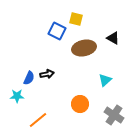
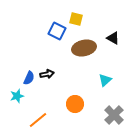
cyan star: rotated 16 degrees counterclockwise
orange circle: moved 5 px left
gray cross: rotated 12 degrees clockwise
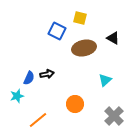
yellow square: moved 4 px right, 1 px up
gray cross: moved 1 px down
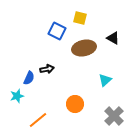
black arrow: moved 5 px up
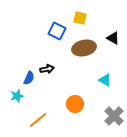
cyan triangle: rotated 48 degrees counterclockwise
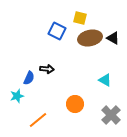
brown ellipse: moved 6 px right, 10 px up
black arrow: rotated 16 degrees clockwise
gray cross: moved 3 px left, 1 px up
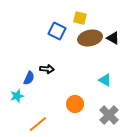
gray cross: moved 2 px left
orange line: moved 4 px down
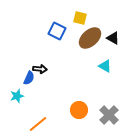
brown ellipse: rotated 30 degrees counterclockwise
black arrow: moved 7 px left
cyan triangle: moved 14 px up
orange circle: moved 4 px right, 6 px down
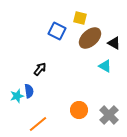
black triangle: moved 1 px right, 5 px down
black arrow: rotated 56 degrees counterclockwise
blue semicircle: moved 13 px down; rotated 32 degrees counterclockwise
